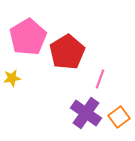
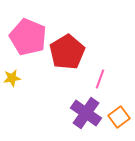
pink pentagon: rotated 18 degrees counterclockwise
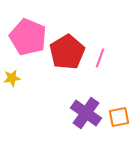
pink line: moved 21 px up
orange square: rotated 25 degrees clockwise
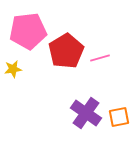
pink pentagon: moved 6 px up; rotated 30 degrees counterclockwise
red pentagon: moved 1 px left, 1 px up
pink line: rotated 54 degrees clockwise
yellow star: moved 1 px right, 9 px up
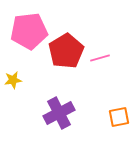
pink pentagon: moved 1 px right
yellow star: moved 11 px down
purple cross: moved 27 px left; rotated 28 degrees clockwise
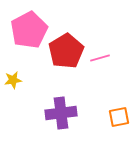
pink pentagon: moved 1 px up; rotated 21 degrees counterclockwise
purple cross: moved 2 px right; rotated 20 degrees clockwise
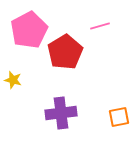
red pentagon: moved 1 px left, 1 px down
pink line: moved 32 px up
yellow star: rotated 24 degrees clockwise
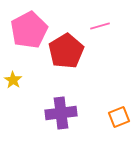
red pentagon: moved 1 px right, 1 px up
yellow star: rotated 18 degrees clockwise
orange square: rotated 10 degrees counterclockwise
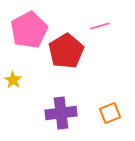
orange square: moved 9 px left, 4 px up
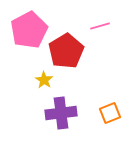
yellow star: moved 31 px right
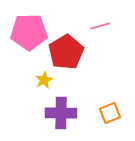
pink pentagon: moved 2 px down; rotated 27 degrees clockwise
red pentagon: moved 1 px down
yellow star: rotated 12 degrees clockwise
purple cross: rotated 8 degrees clockwise
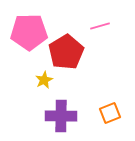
purple cross: moved 3 px down
